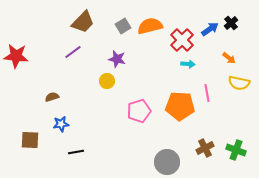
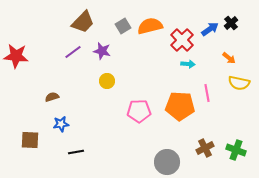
purple star: moved 15 px left, 8 px up
pink pentagon: rotated 15 degrees clockwise
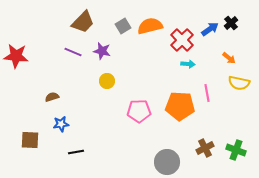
purple line: rotated 60 degrees clockwise
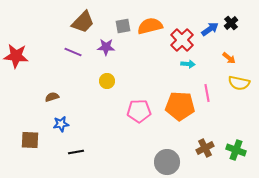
gray square: rotated 21 degrees clockwise
purple star: moved 4 px right, 4 px up; rotated 12 degrees counterclockwise
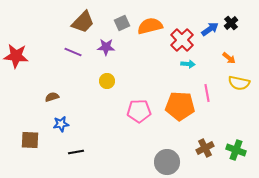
gray square: moved 1 px left, 3 px up; rotated 14 degrees counterclockwise
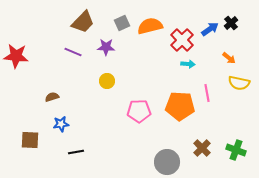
brown cross: moved 3 px left; rotated 18 degrees counterclockwise
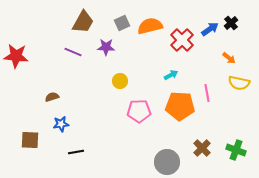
brown trapezoid: rotated 15 degrees counterclockwise
cyan arrow: moved 17 px left, 11 px down; rotated 32 degrees counterclockwise
yellow circle: moved 13 px right
